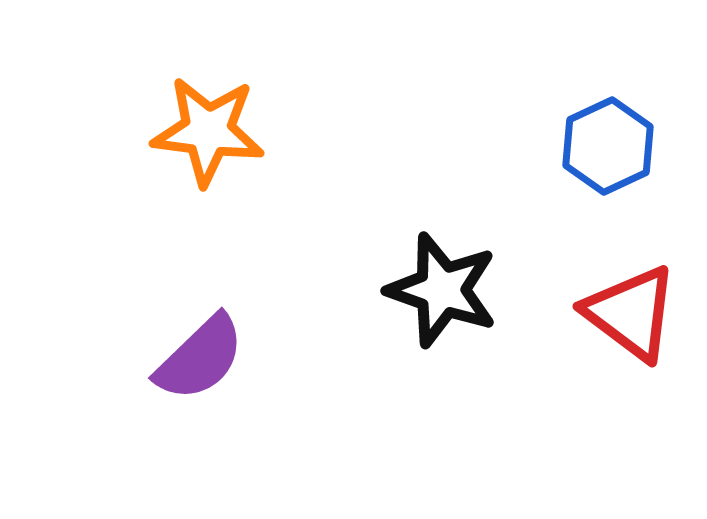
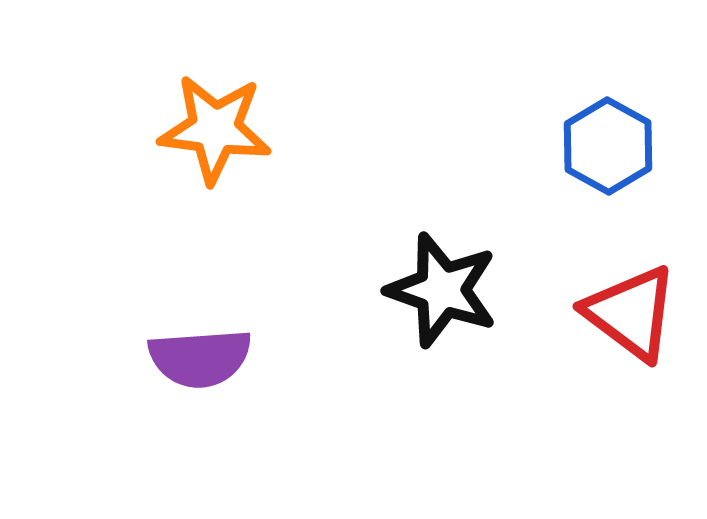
orange star: moved 7 px right, 2 px up
blue hexagon: rotated 6 degrees counterclockwise
purple semicircle: rotated 40 degrees clockwise
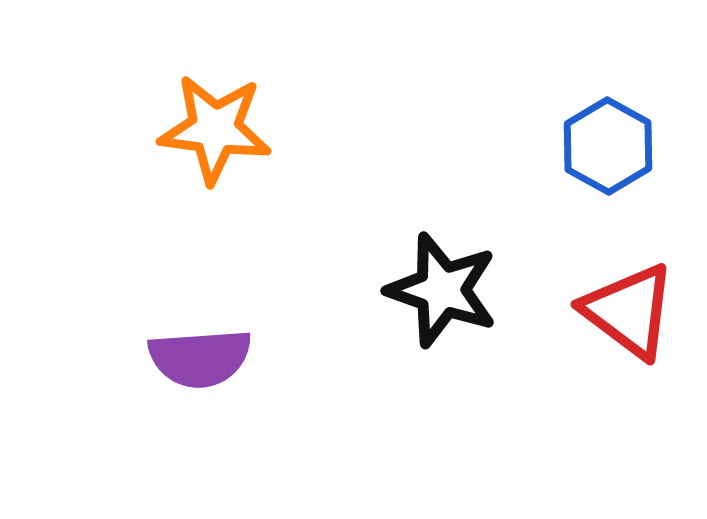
red triangle: moved 2 px left, 2 px up
